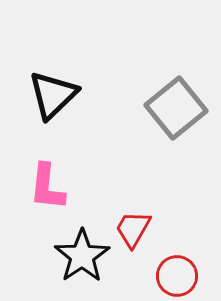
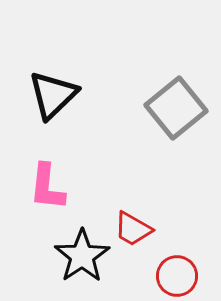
red trapezoid: rotated 90 degrees counterclockwise
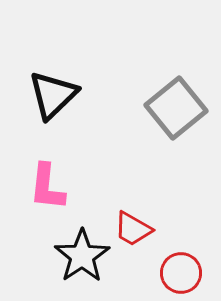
red circle: moved 4 px right, 3 px up
